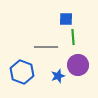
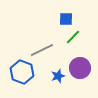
green line: rotated 49 degrees clockwise
gray line: moved 4 px left, 3 px down; rotated 25 degrees counterclockwise
purple circle: moved 2 px right, 3 px down
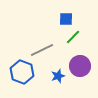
purple circle: moved 2 px up
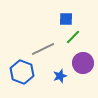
gray line: moved 1 px right, 1 px up
purple circle: moved 3 px right, 3 px up
blue star: moved 2 px right
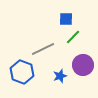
purple circle: moved 2 px down
